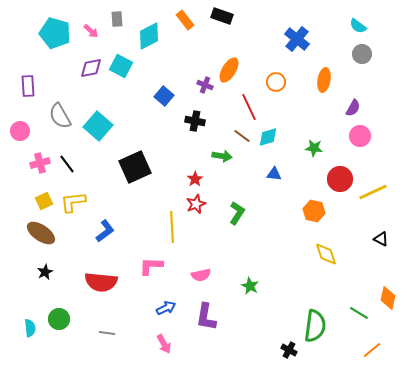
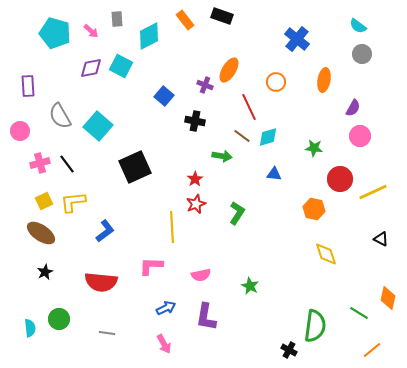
orange hexagon at (314, 211): moved 2 px up
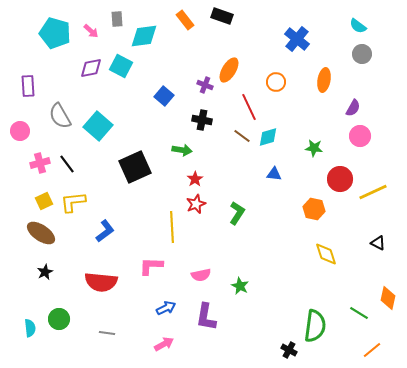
cyan diamond at (149, 36): moved 5 px left; rotated 20 degrees clockwise
black cross at (195, 121): moved 7 px right, 1 px up
green arrow at (222, 156): moved 40 px left, 6 px up
black triangle at (381, 239): moved 3 px left, 4 px down
green star at (250, 286): moved 10 px left
pink arrow at (164, 344): rotated 90 degrees counterclockwise
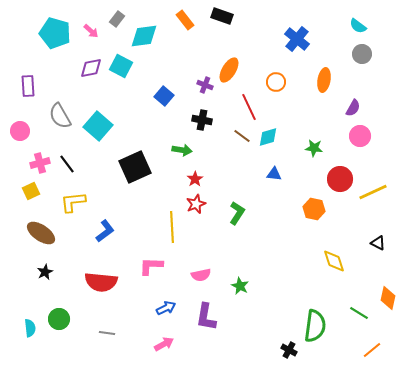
gray rectangle at (117, 19): rotated 42 degrees clockwise
yellow square at (44, 201): moved 13 px left, 10 px up
yellow diamond at (326, 254): moved 8 px right, 7 px down
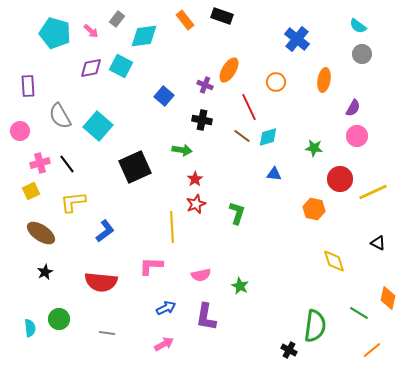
pink circle at (360, 136): moved 3 px left
green L-shape at (237, 213): rotated 15 degrees counterclockwise
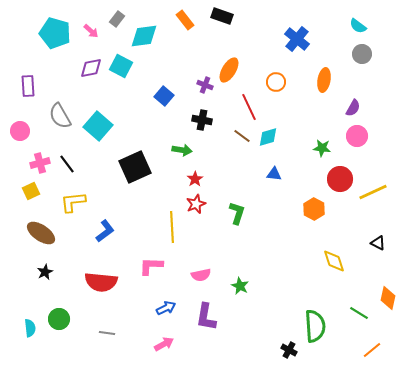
green star at (314, 148): moved 8 px right
orange hexagon at (314, 209): rotated 15 degrees clockwise
green semicircle at (315, 326): rotated 12 degrees counterclockwise
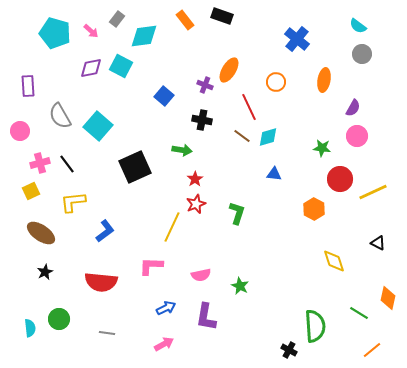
yellow line at (172, 227): rotated 28 degrees clockwise
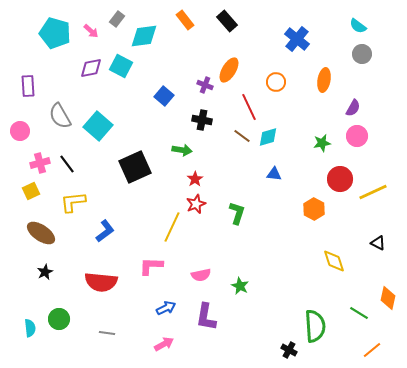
black rectangle at (222, 16): moved 5 px right, 5 px down; rotated 30 degrees clockwise
green star at (322, 148): moved 5 px up; rotated 18 degrees counterclockwise
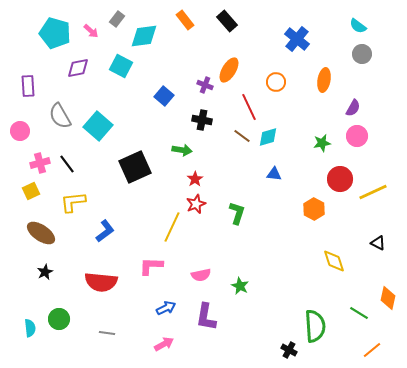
purple diamond at (91, 68): moved 13 px left
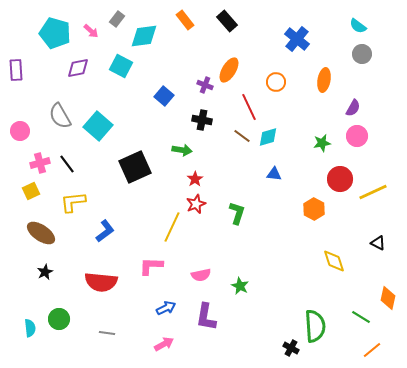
purple rectangle at (28, 86): moved 12 px left, 16 px up
green line at (359, 313): moved 2 px right, 4 px down
black cross at (289, 350): moved 2 px right, 2 px up
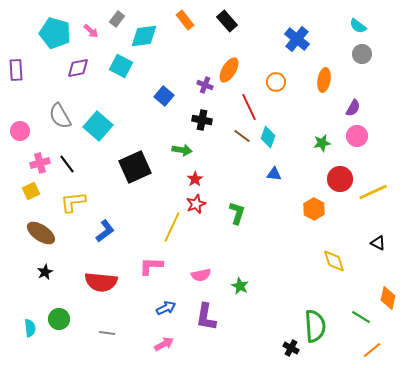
cyan diamond at (268, 137): rotated 55 degrees counterclockwise
